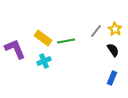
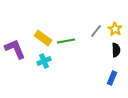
black semicircle: moved 3 px right; rotated 32 degrees clockwise
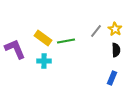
cyan cross: rotated 24 degrees clockwise
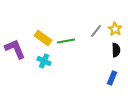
cyan cross: rotated 24 degrees clockwise
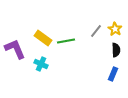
cyan cross: moved 3 px left, 3 px down
blue rectangle: moved 1 px right, 4 px up
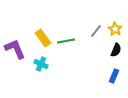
yellow rectangle: rotated 18 degrees clockwise
black semicircle: rotated 24 degrees clockwise
blue rectangle: moved 1 px right, 2 px down
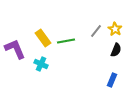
blue rectangle: moved 2 px left, 4 px down
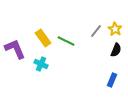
green line: rotated 36 degrees clockwise
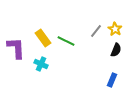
purple L-shape: moved 1 px right, 1 px up; rotated 20 degrees clockwise
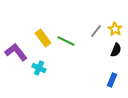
purple L-shape: moved 4 px down; rotated 35 degrees counterclockwise
cyan cross: moved 2 px left, 4 px down
